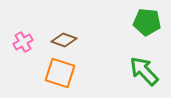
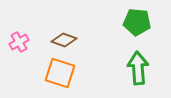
green pentagon: moved 10 px left
pink cross: moved 4 px left
green arrow: moved 6 px left, 3 px up; rotated 40 degrees clockwise
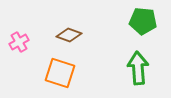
green pentagon: moved 6 px right, 1 px up
brown diamond: moved 5 px right, 5 px up
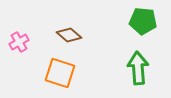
brown diamond: rotated 20 degrees clockwise
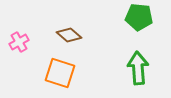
green pentagon: moved 4 px left, 4 px up
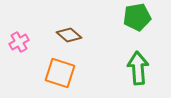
green pentagon: moved 2 px left; rotated 16 degrees counterclockwise
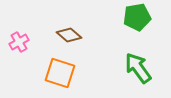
green arrow: rotated 32 degrees counterclockwise
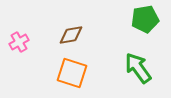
green pentagon: moved 8 px right, 2 px down
brown diamond: moved 2 px right; rotated 50 degrees counterclockwise
orange square: moved 12 px right
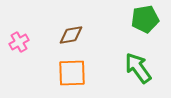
orange square: rotated 20 degrees counterclockwise
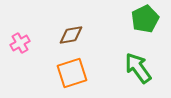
green pentagon: rotated 16 degrees counterclockwise
pink cross: moved 1 px right, 1 px down
orange square: rotated 16 degrees counterclockwise
